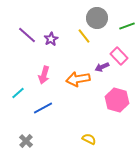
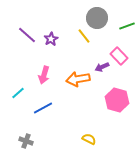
gray cross: rotated 24 degrees counterclockwise
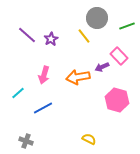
orange arrow: moved 2 px up
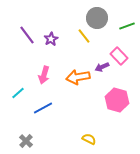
purple line: rotated 12 degrees clockwise
gray cross: rotated 24 degrees clockwise
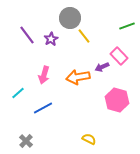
gray circle: moved 27 px left
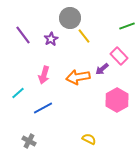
purple line: moved 4 px left
purple arrow: moved 2 px down; rotated 16 degrees counterclockwise
pink hexagon: rotated 15 degrees clockwise
gray cross: moved 3 px right; rotated 16 degrees counterclockwise
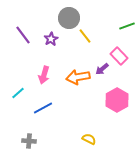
gray circle: moved 1 px left
yellow line: moved 1 px right
gray cross: rotated 24 degrees counterclockwise
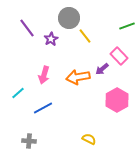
purple line: moved 4 px right, 7 px up
